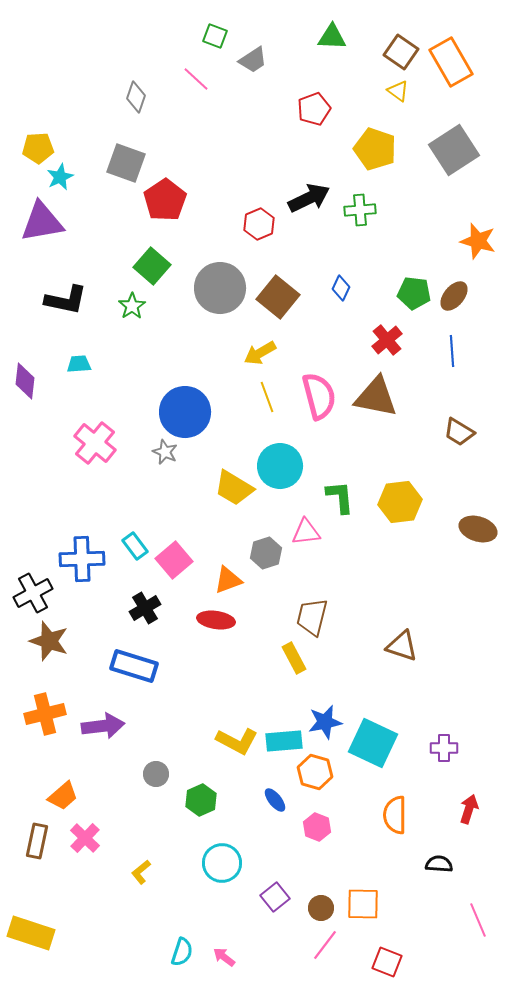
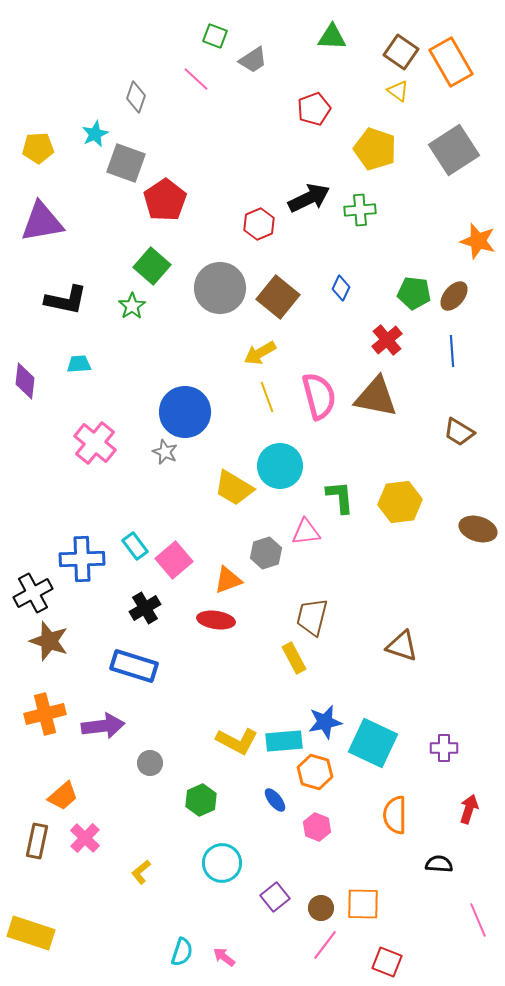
cyan star at (60, 177): moved 35 px right, 43 px up
gray circle at (156, 774): moved 6 px left, 11 px up
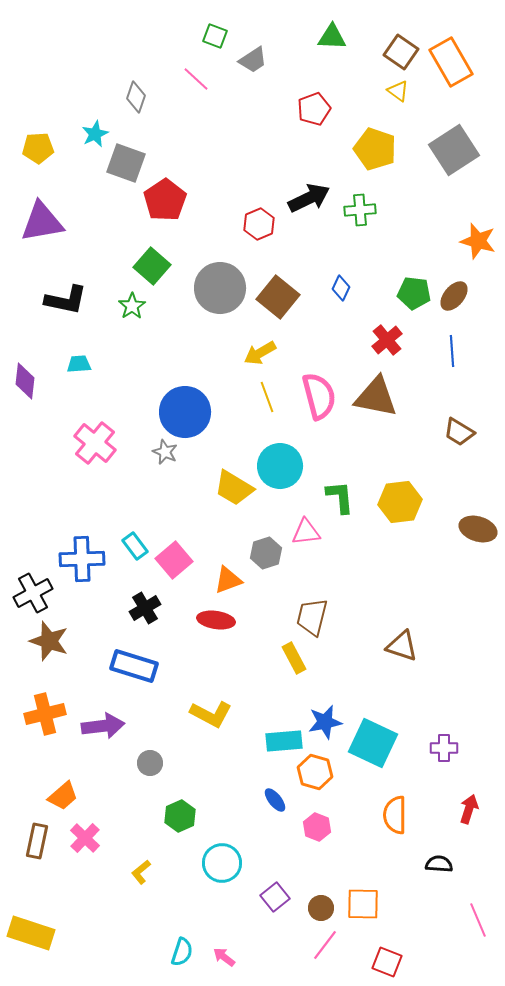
yellow L-shape at (237, 741): moved 26 px left, 27 px up
green hexagon at (201, 800): moved 21 px left, 16 px down
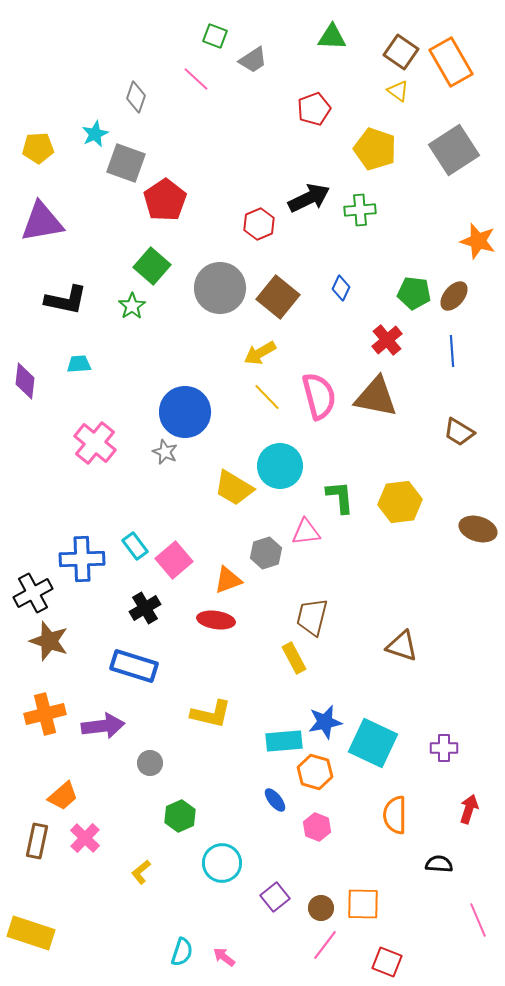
yellow line at (267, 397): rotated 24 degrees counterclockwise
yellow L-shape at (211, 714): rotated 15 degrees counterclockwise
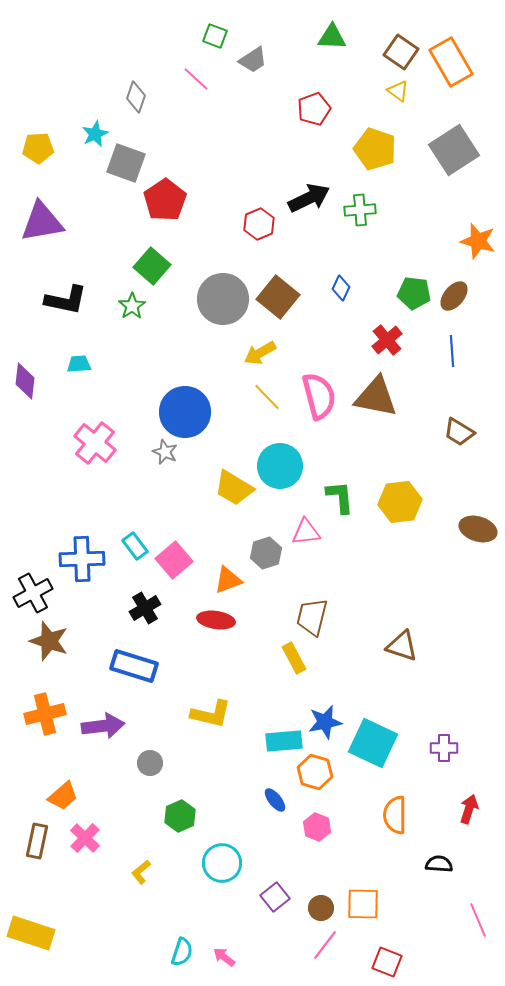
gray circle at (220, 288): moved 3 px right, 11 px down
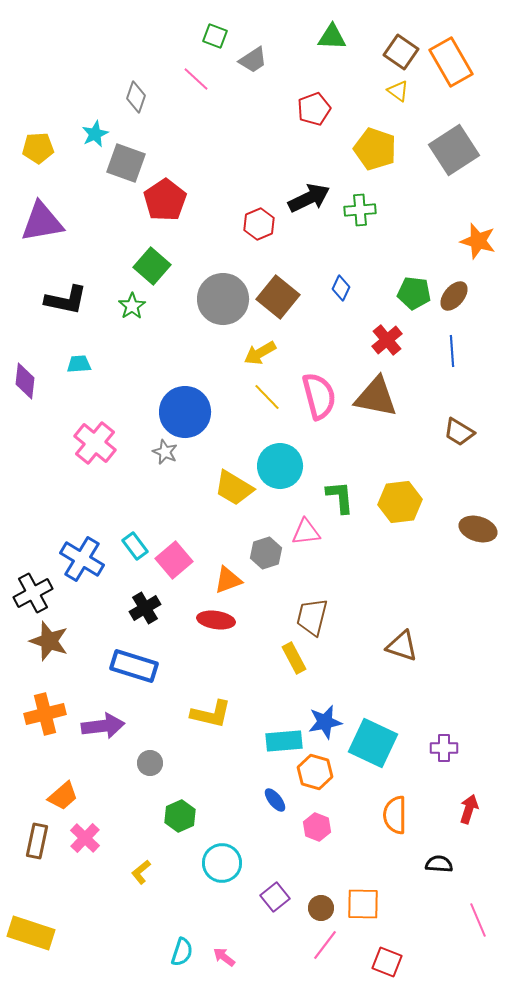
blue cross at (82, 559): rotated 33 degrees clockwise
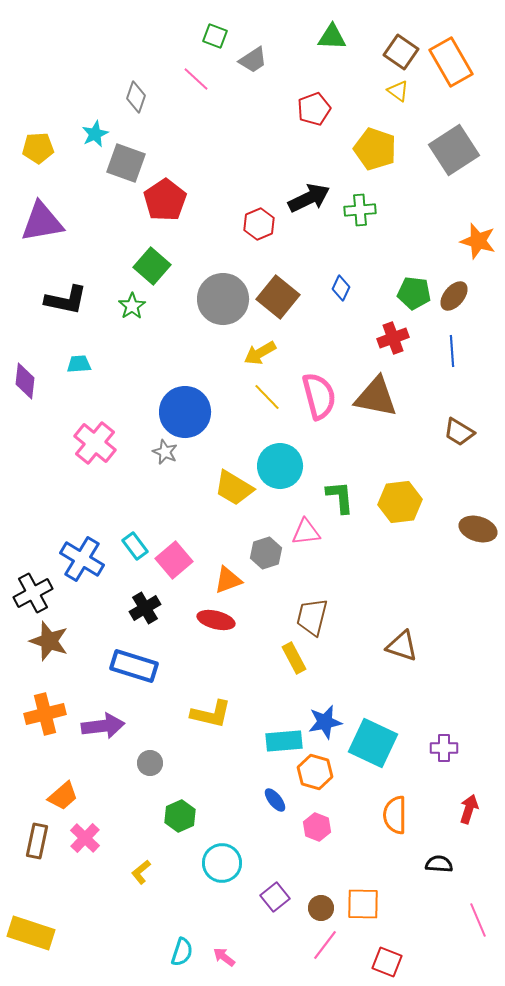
red cross at (387, 340): moved 6 px right, 2 px up; rotated 20 degrees clockwise
red ellipse at (216, 620): rotated 6 degrees clockwise
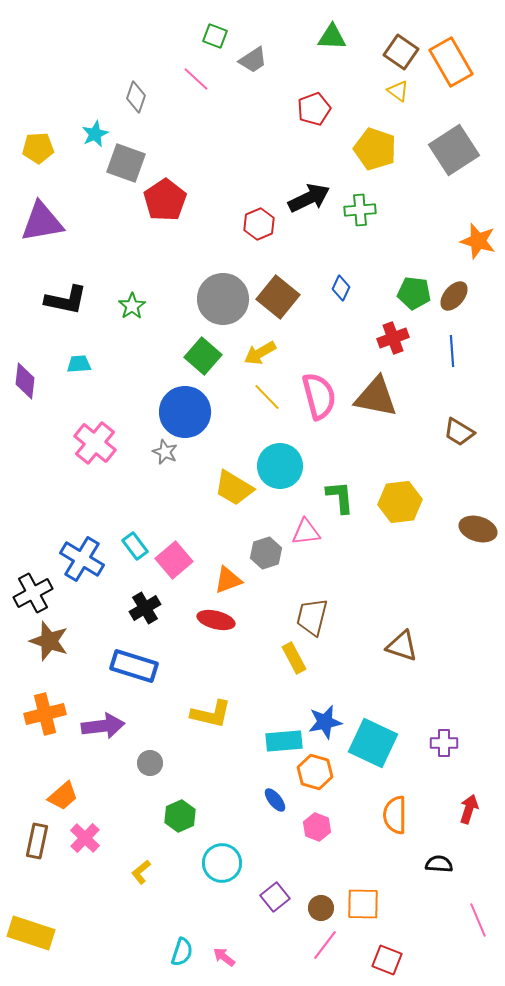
green square at (152, 266): moved 51 px right, 90 px down
purple cross at (444, 748): moved 5 px up
red square at (387, 962): moved 2 px up
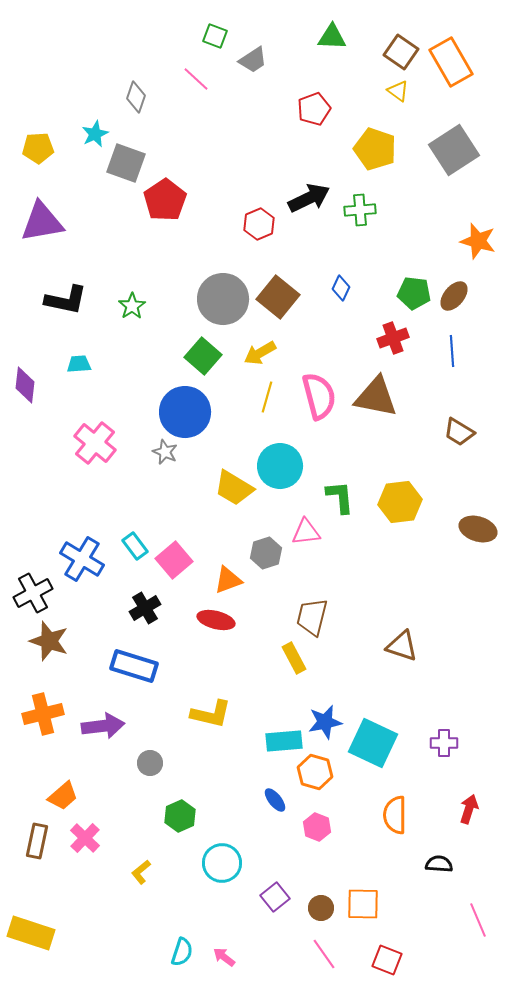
purple diamond at (25, 381): moved 4 px down
yellow line at (267, 397): rotated 60 degrees clockwise
orange cross at (45, 714): moved 2 px left
pink line at (325, 945): moved 1 px left, 9 px down; rotated 72 degrees counterclockwise
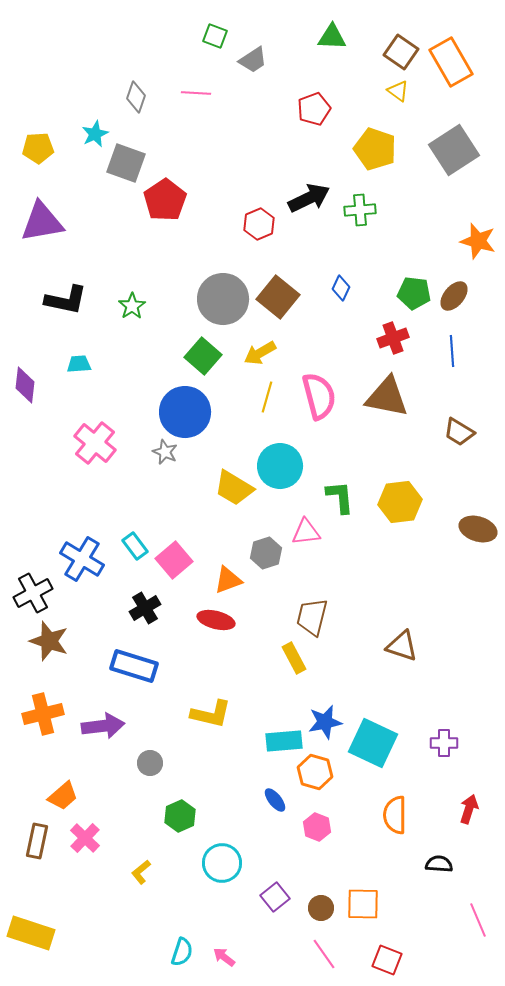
pink line at (196, 79): moved 14 px down; rotated 40 degrees counterclockwise
brown triangle at (376, 397): moved 11 px right
